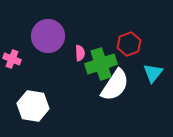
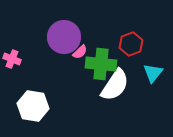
purple circle: moved 16 px right, 1 px down
red hexagon: moved 2 px right
pink semicircle: moved 1 px up; rotated 49 degrees clockwise
green cross: rotated 24 degrees clockwise
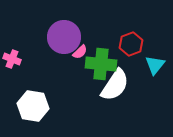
cyan triangle: moved 2 px right, 8 px up
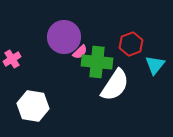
pink cross: rotated 36 degrees clockwise
green cross: moved 4 px left, 2 px up
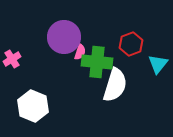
pink semicircle: rotated 28 degrees counterclockwise
cyan triangle: moved 3 px right, 1 px up
white semicircle: rotated 16 degrees counterclockwise
white hexagon: rotated 12 degrees clockwise
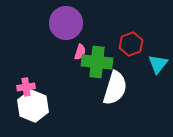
purple circle: moved 2 px right, 14 px up
pink cross: moved 14 px right, 28 px down; rotated 24 degrees clockwise
white semicircle: moved 3 px down
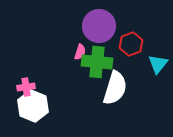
purple circle: moved 33 px right, 3 px down
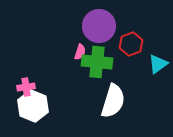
cyan triangle: rotated 15 degrees clockwise
white semicircle: moved 2 px left, 13 px down
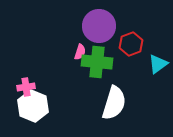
white semicircle: moved 1 px right, 2 px down
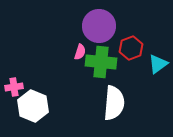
red hexagon: moved 4 px down
green cross: moved 4 px right
pink cross: moved 12 px left
white semicircle: rotated 12 degrees counterclockwise
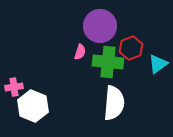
purple circle: moved 1 px right
green cross: moved 7 px right
